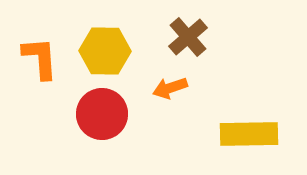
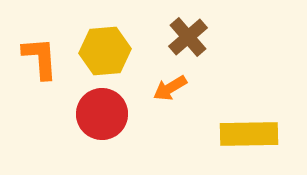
yellow hexagon: rotated 6 degrees counterclockwise
orange arrow: rotated 12 degrees counterclockwise
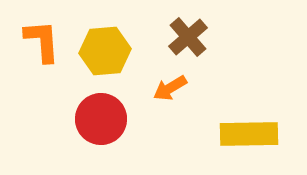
orange L-shape: moved 2 px right, 17 px up
red circle: moved 1 px left, 5 px down
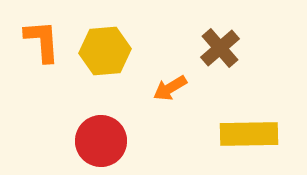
brown cross: moved 32 px right, 11 px down
red circle: moved 22 px down
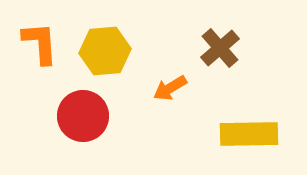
orange L-shape: moved 2 px left, 2 px down
red circle: moved 18 px left, 25 px up
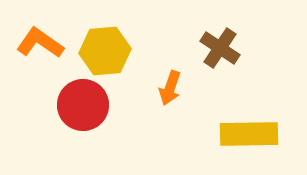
orange L-shape: rotated 51 degrees counterclockwise
brown cross: rotated 15 degrees counterclockwise
orange arrow: rotated 40 degrees counterclockwise
red circle: moved 11 px up
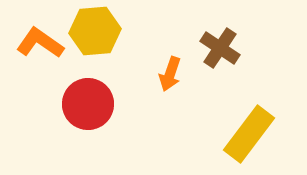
yellow hexagon: moved 10 px left, 20 px up
orange arrow: moved 14 px up
red circle: moved 5 px right, 1 px up
yellow rectangle: rotated 52 degrees counterclockwise
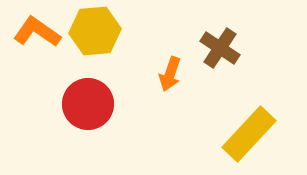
orange L-shape: moved 3 px left, 11 px up
yellow rectangle: rotated 6 degrees clockwise
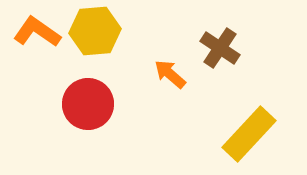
orange arrow: rotated 112 degrees clockwise
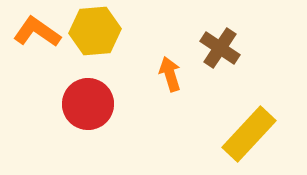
orange arrow: rotated 32 degrees clockwise
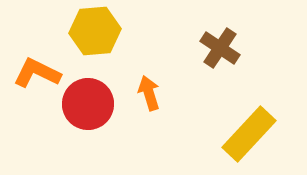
orange L-shape: moved 41 px down; rotated 9 degrees counterclockwise
orange arrow: moved 21 px left, 19 px down
